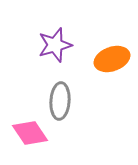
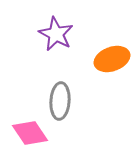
purple star: moved 1 px right, 11 px up; rotated 28 degrees counterclockwise
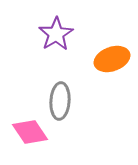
purple star: rotated 12 degrees clockwise
pink diamond: moved 1 px up
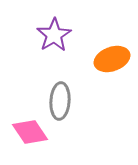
purple star: moved 2 px left, 1 px down
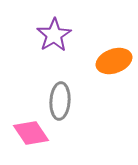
orange ellipse: moved 2 px right, 2 px down
pink diamond: moved 1 px right, 1 px down
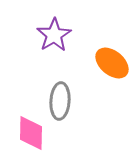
orange ellipse: moved 2 px left, 2 px down; rotated 60 degrees clockwise
pink diamond: rotated 36 degrees clockwise
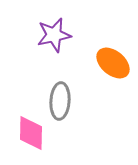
purple star: rotated 20 degrees clockwise
orange ellipse: moved 1 px right
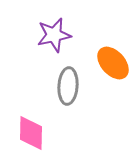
orange ellipse: rotated 8 degrees clockwise
gray ellipse: moved 8 px right, 15 px up
